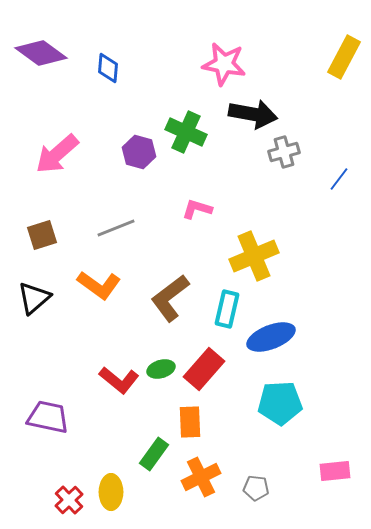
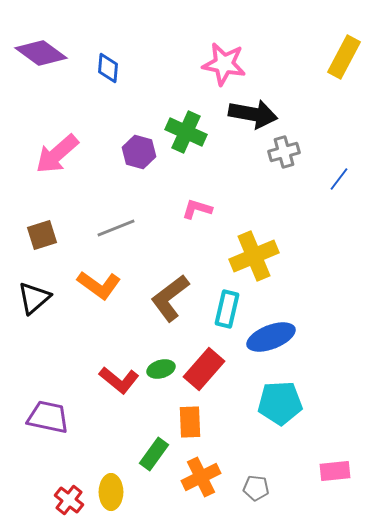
red cross: rotated 8 degrees counterclockwise
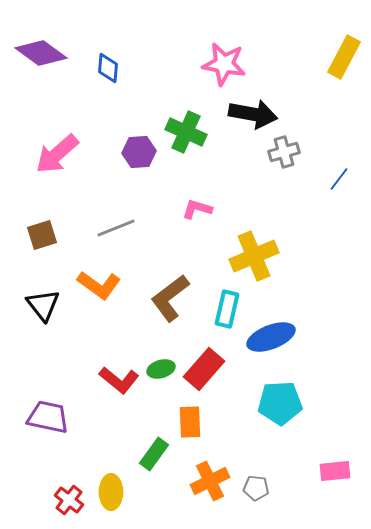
purple hexagon: rotated 20 degrees counterclockwise
black triangle: moved 9 px right, 7 px down; rotated 27 degrees counterclockwise
orange cross: moved 9 px right, 4 px down
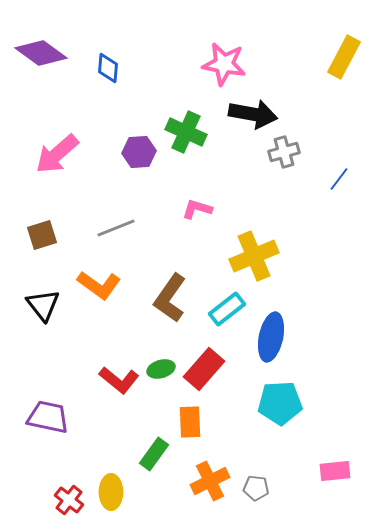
brown L-shape: rotated 18 degrees counterclockwise
cyan rectangle: rotated 39 degrees clockwise
blue ellipse: rotated 57 degrees counterclockwise
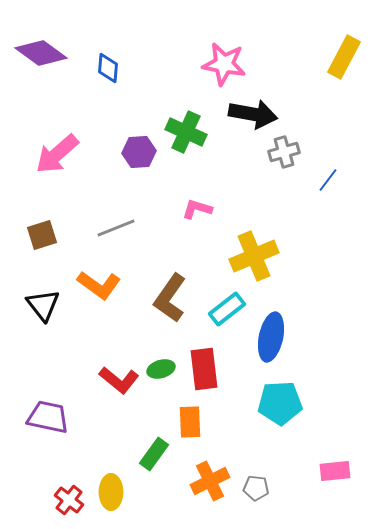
blue line: moved 11 px left, 1 px down
red rectangle: rotated 48 degrees counterclockwise
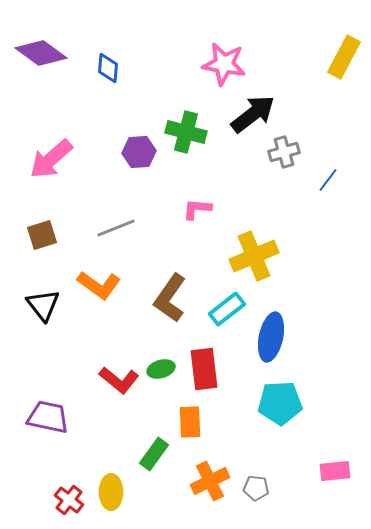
black arrow: rotated 48 degrees counterclockwise
green cross: rotated 9 degrees counterclockwise
pink arrow: moved 6 px left, 5 px down
pink L-shape: rotated 12 degrees counterclockwise
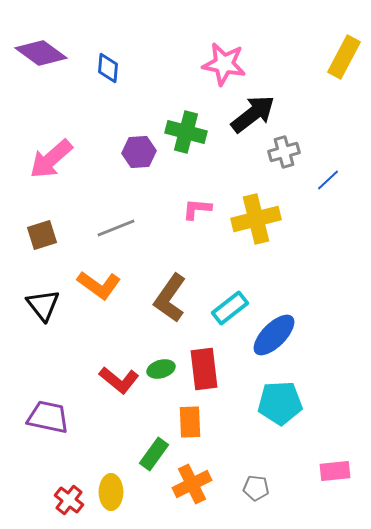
blue line: rotated 10 degrees clockwise
yellow cross: moved 2 px right, 37 px up; rotated 9 degrees clockwise
cyan rectangle: moved 3 px right, 1 px up
blue ellipse: moved 3 px right, 2 px up; rotated 33 degrees clockwise
orange cross: moved 18 px left, 3 px down
